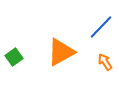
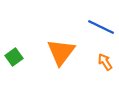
blue line: rotated 72 degrees clockwise
orange triangle: rotated 24 degrees counterclockwise
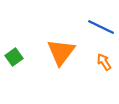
orange arrow: moved 1 px left
